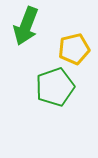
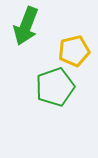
yellow pentagon: moved 2 px down
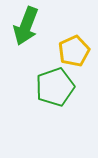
yellow pentagon: rotated 12 degrees counterclockwise
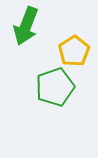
yellow pentagon: rotated 8 degrees counterclockwise
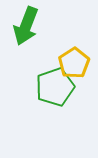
yellow pentagon: moved 12 px down
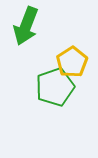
yellow pentagon: moved 2 px left, 1 px up
